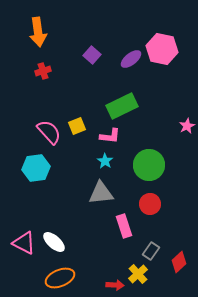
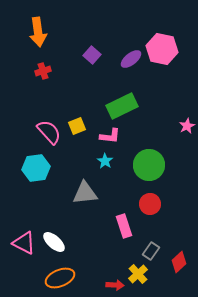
gray triangle: moved 16 px left
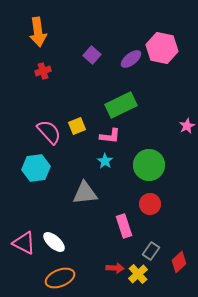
pink hexagon: moved 1 px up
green rectangle: moved 1 px left, 1 px up
red arrow: moved 17 px up
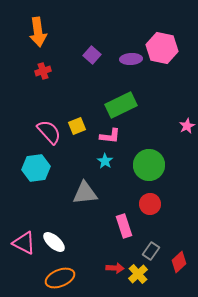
purple ellipse: rotated 35 degrees clockwise
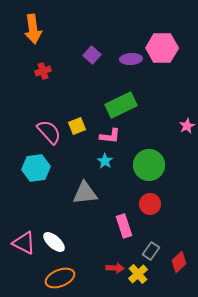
orange arrow: moved 5 px left, 3 px up
pink hexagon: rotated 12 degrees counterclockwise
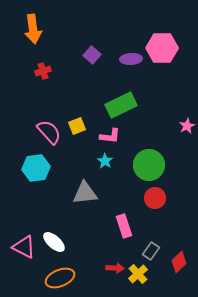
red circle: moved 5 px right, 6 px up
pink triangle: moved 4 px down
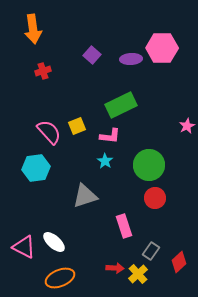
gray triangle: moved 3 px down; rotated 12 degrees counterclockwise
